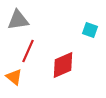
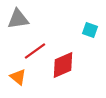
gray triangle: moved 1 px up
red line: moved 7 px right; rotated 30 degrees clockwise
orange triangle: moved 4 px right
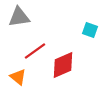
gray triangle: moved 1 px right, 2 px up
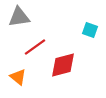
red line: moved 4 px up
red diamond: rotated 8 degrees clockwise
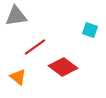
gray triangle: moved 3 px left, 1 px up
red diamond: moved 2 px down; rotated 52 degrees clockwise
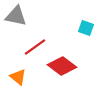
gray triangle: rotated 20 degrees clockwise
cyan square: moved 4 px left, 2 px up
red diamond: moved 1 px left, 1 px up
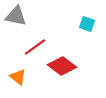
cyan square: moved 1 px right, 4 px up
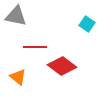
cyan square: rotated 14 degrees clockwise
red line: rotated 35 degrees clockwise
